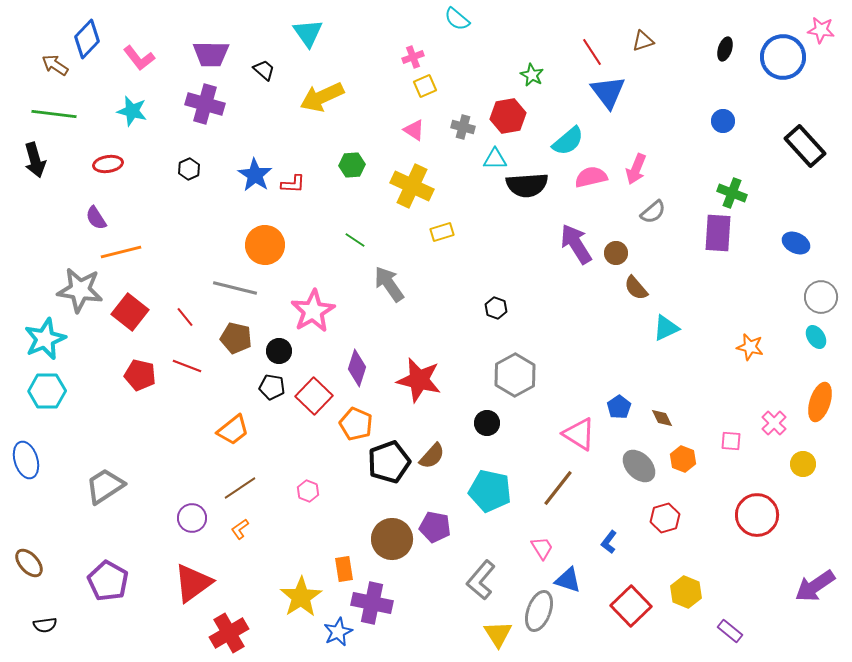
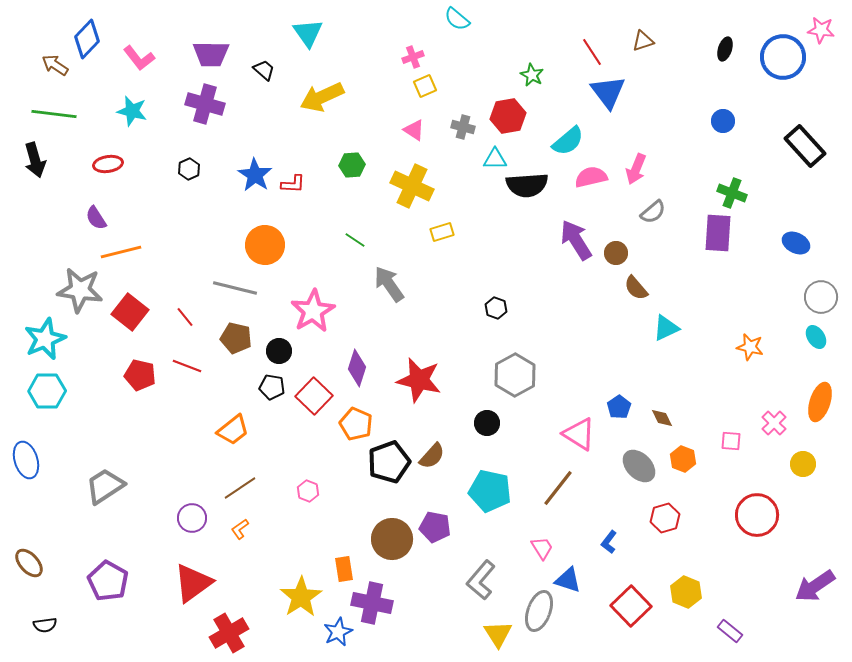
purple arrow at (576, 244): moved 4 px up
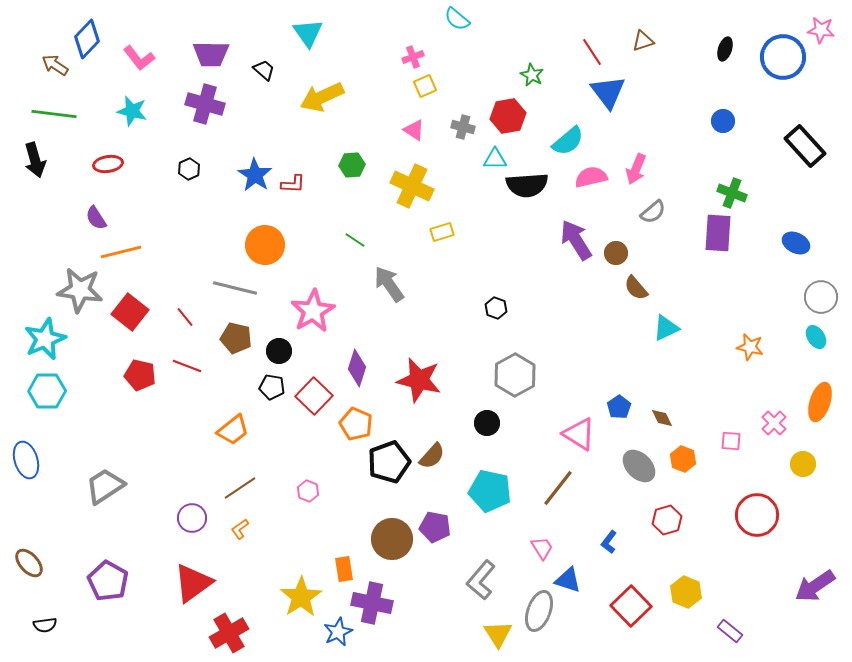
red hexagon at (665, 518): moved 2 px right, 2 px down
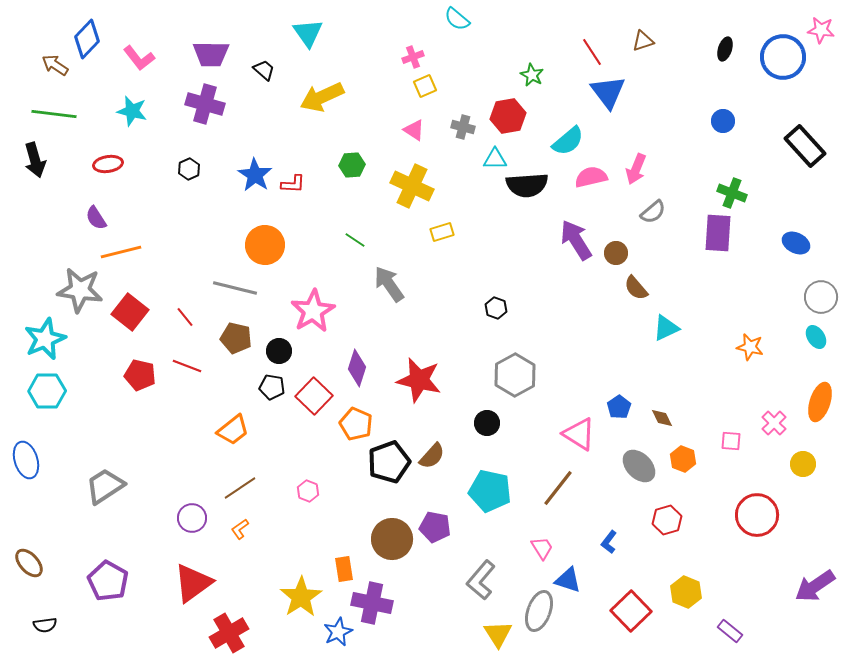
red square at (631, 606): moved 5 px down
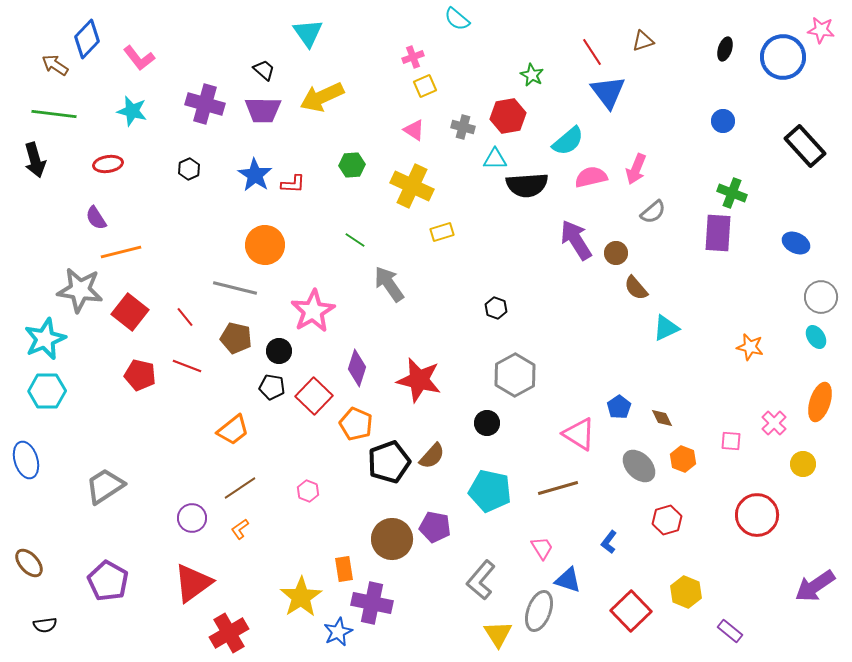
purple trapezoid at (211, 54): moved 52 px right, 56 px down
brown line at (558, 488): rotated 36 degrees clockwise
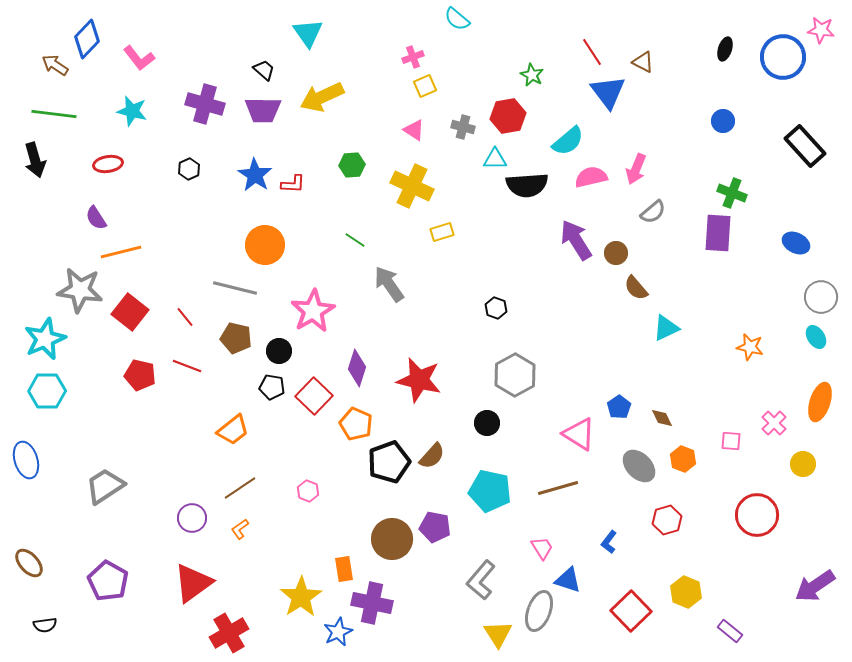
brown triangle at (643, 41): moved 21 px down; rotated 45 degrees clockwise
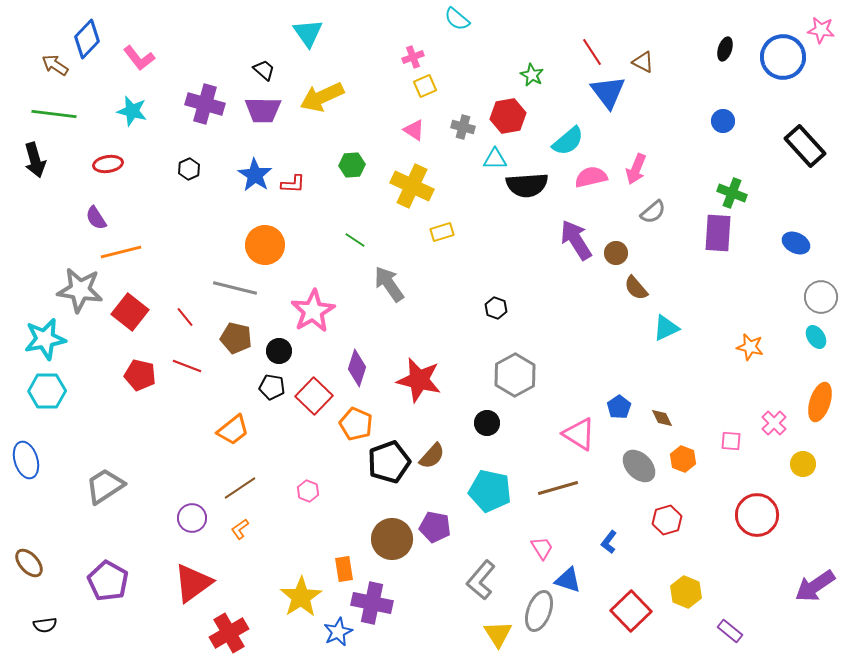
cyan star at (45, 339): rotated 12 degrees clockwise
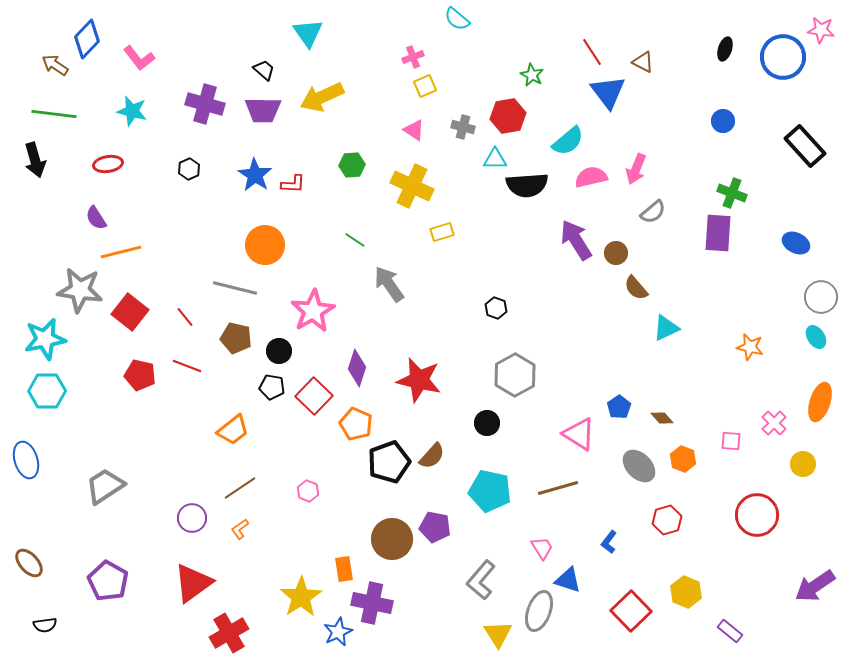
brown diamond at (662, 418): rotated 15 degrees counterclockwise
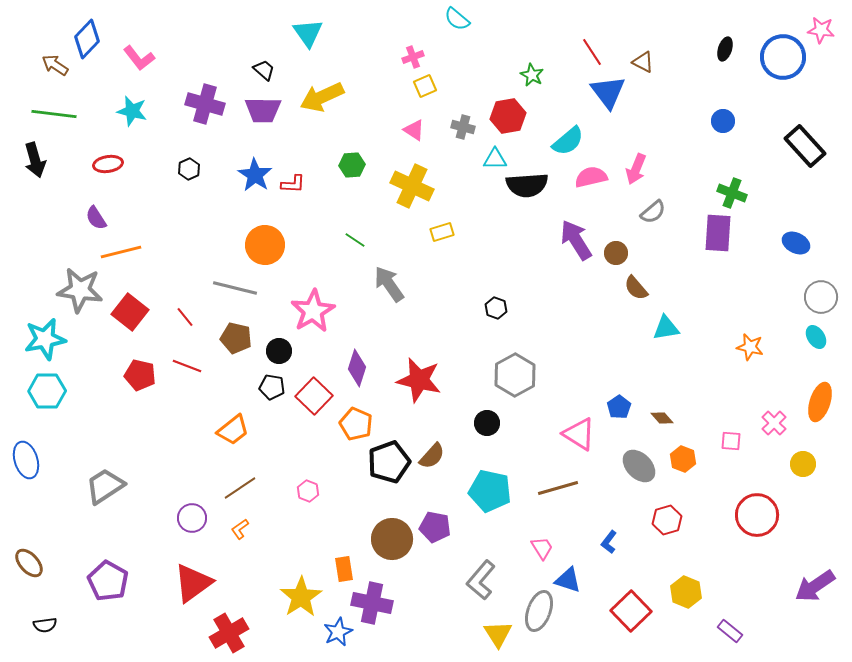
cyan triangle at (666, 328): rotated 16 degrees clockwise
